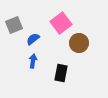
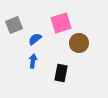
pink square: rotated 20 degrees clockwise
blue semicircle: moved 2 px right
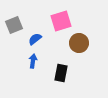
pink square: moved 2 px up
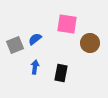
pink square: moved 6 px right, 3 px down; rotated 25 degrees clockwise
gray square: moved 1 px right, 20 px down
brown circle: moved 11 px right
blue arrow: moved 2 px right, 6 px down
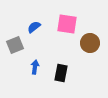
blue semicircle: moved 1 px left, 12 px up
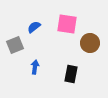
black rectangle: moved 10 px right, 1 px down
